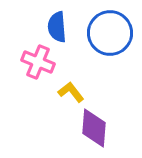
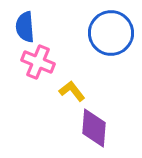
blue semicircle: moved 32 px left
blue circle: moved 1 px right
yellow L-shape: moved 1 px right, 1 px up
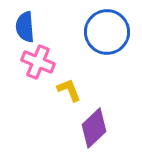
blue circle: moved 4 px left, 1 px up
yellow L-shape: moved 3 px left, 1 px up; rotated 16 degrees clockwise
purple diamond: rotated 42 degrees clockwise
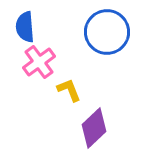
pink cross: moved 1 px right; rotated 32 degrees clockwise
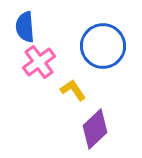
blue circle: moved 4 px left, 14 px down
yellow L-shape: moved 4 px right; rotated 12 degrees counterclockwise
purple diamond: moved 1 px right, 1 px down
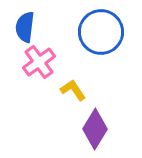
blue semicircle: rotated 12 degrees clockwise
blue circle: moved 2 px left, 14 px up
purple diamond: rotated 15 degrees counterclockwise
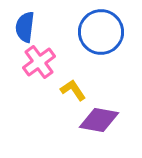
purple diamond: moved 4 px right, 9 px up; rotated 69 degrees clockwise
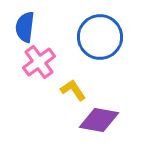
blue circle: moved 1 px left, 5 px down
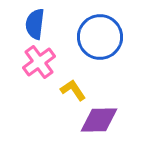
blue semicircle: moved 10 px right, 3 px up
purple diamond: rotated 12 degrees counterclockwise
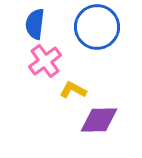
blue circle: moved 3 px left, 10 px up
pink cross: moved 6 px right, 1 px up
yellow L-shape: rotated 28 degrees counterclockwise
